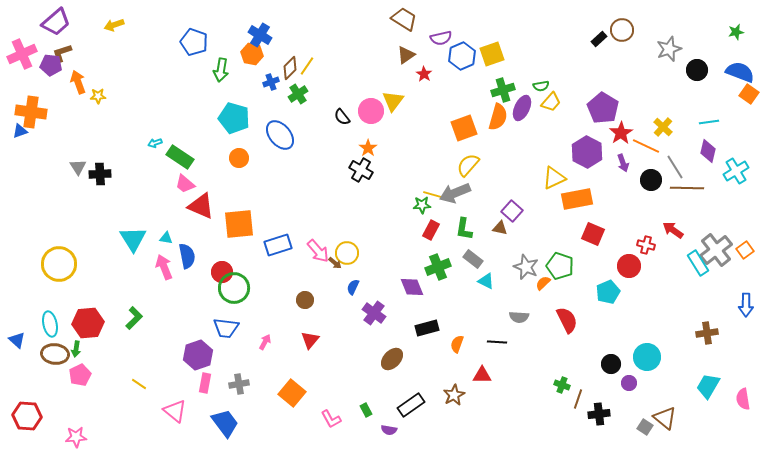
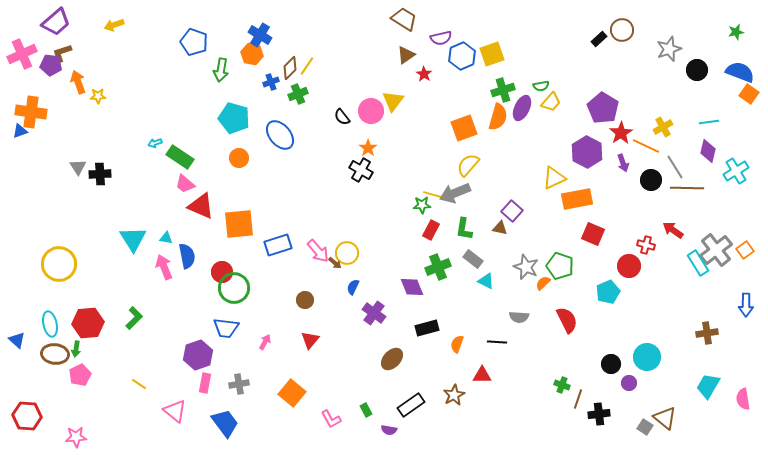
green cross at (298, 94): rotated 12 degrees clockwise
yellow cross at (663, 127): rotated 18 degrees clockwise
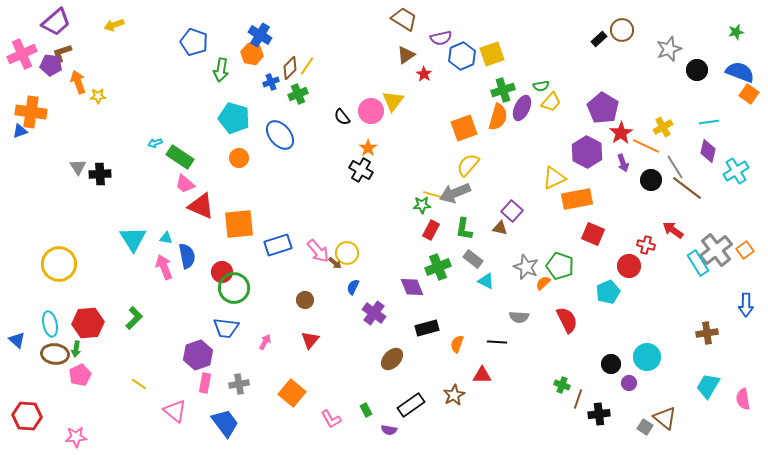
brown line at (687, 188): rotated 36 degrees clockwise
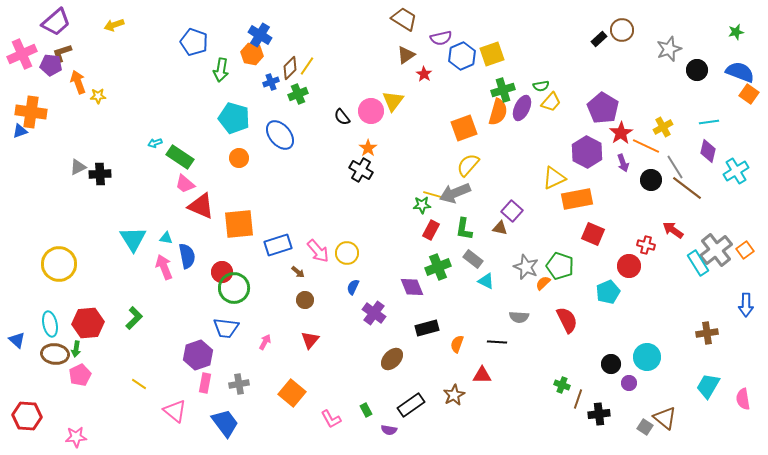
orange semicircle at (498, 117): moved 5 px up
gray triangle at (78, 167): rotated 36 degrees clockwise
brown arrow at (335, 263): moved 37 px left, 9 px down
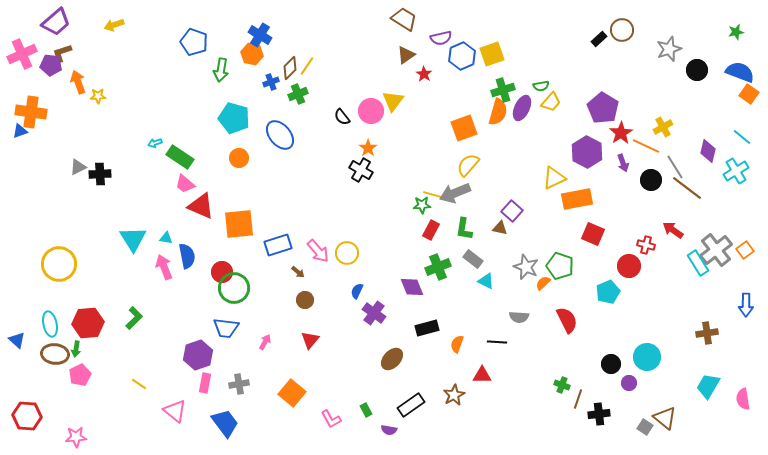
cyan line at (709, 122): moved 33 px right, 15 px down; rotated 48 degrees clockwise
blue semicircle at (353, 287): moved 4 px right, 4 px down
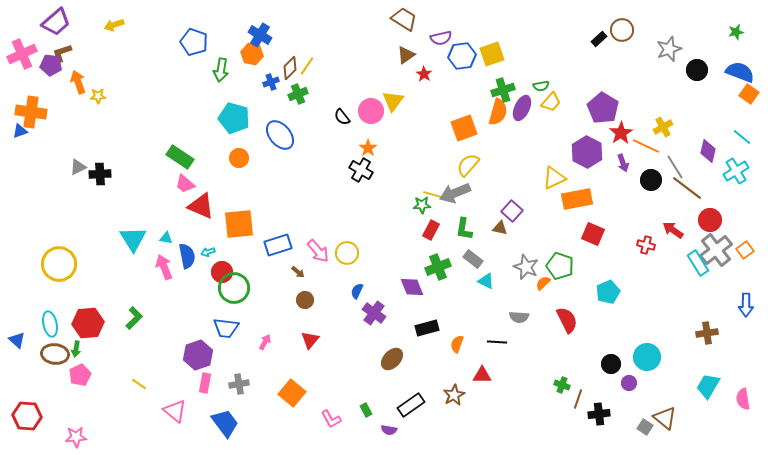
blue hexagon at (462, 56): rotated 16 degrees clockwise
cyan arrow at (155, 143): moved 53 px right, 109 px down
red circle at (629, 266): moved 81 px right, 46 px up
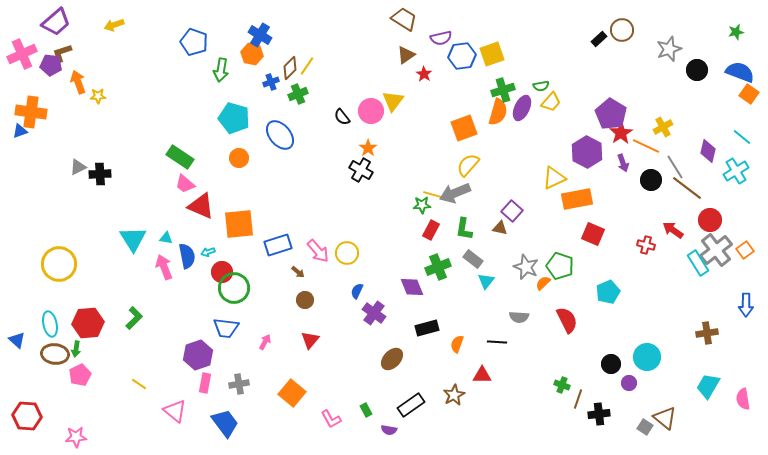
purple pentagon at (603, 108): moved 8 px right, 6 px down
cyan triangle at (486, 281): rotated 42 degrees clockwise
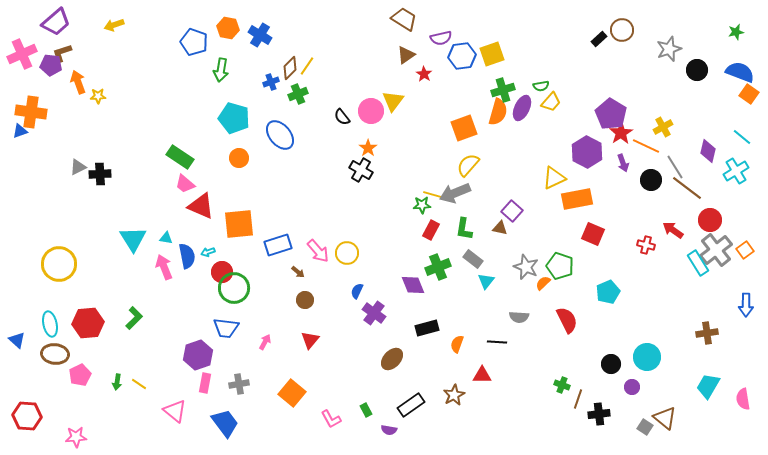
orange hexagon at (252, 54): moved 24 px left, 26 px up
purple diamond at (412, 287): moved 1 px right, 2 px up
green arrow at (76, 349): moved 41 px right, 33 px down
purple circle at (629, 383): moved 3 px right, 4 px down
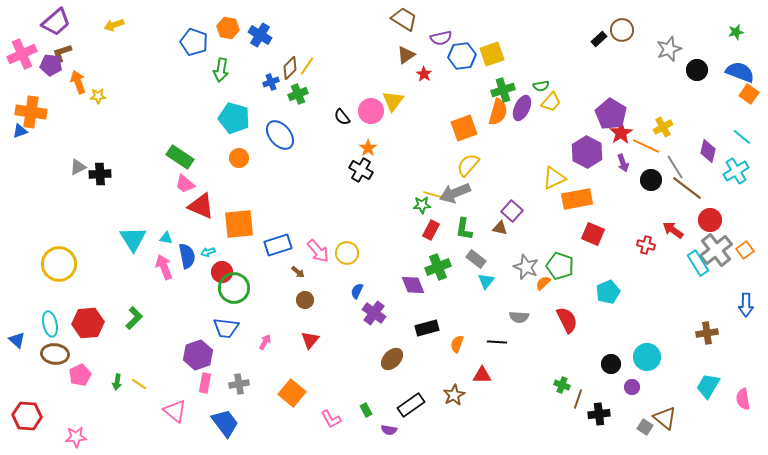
gray rectangle at (473, 259): moved 3 px right
